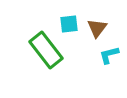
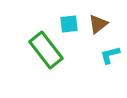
brown triangle: moved 1 px right, 4 px up; rotated 15 degrees clockwise
cyan L-shape: moved 1 px right
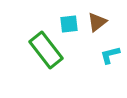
brown triangle: moved 1 px left, 2 px up
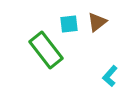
cyan L-shape: moved 21 px down; rotated 35 degrees counterclockwise
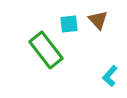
brown triangle: moved 1 px right, 2 px up; rotated 35 degrees counterclockwise
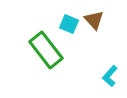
brown triangle: moved 4 px left
cyan square: rotated 30 degrees clockwise
